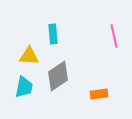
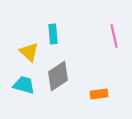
yellow triangle: moved 4 px up; rotated 40 degrees clockwise
cyan trapezoid: moved 2 px up; rotated 85 degrees counterclockwise
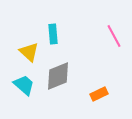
pink line: rotated 15 degrees counterclockwise
gray diamond: rotated 12 degrees clockwise
cyan trapezoid: rotated 25 degrees clockwise
orange rectangle: rotated 18 degrees counterclockwise
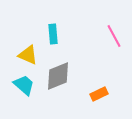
yellow triangle: moved 1 px left, 3 px down; rotated 20 degrees counterclockwise
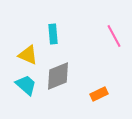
cyan trapezoid: moved 2 px right
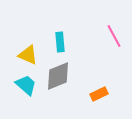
cyan rectangle: moved 7 px right, 8 px down
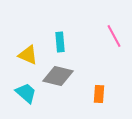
gray diamond: rotated 36 degrees clockwise
cyan trapezoid: moved 8 px down
orange rectangle: rotated 60 degrees counterclockwise
